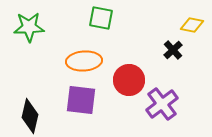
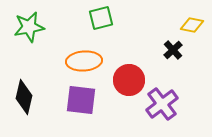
green square: rotated 25 degrees counterclockwise
green star: rotated 8 degrees counterclockwise
black diamond: moved 6 px left, 19 px up
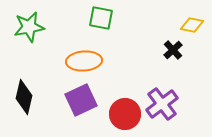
green square: rotated 25 degrees clockwise
red circle: moved 4 px left, 34 px down
purple square: rotated 32 degrees counterclockwise
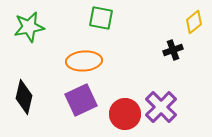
yellow diamond: moved 2 px right, 3 px up; rotated 50 degrees counterclockwise
black cross: rotated 24 degrees clockwise
purple cross: moved 1 px left, 3 px down; rotated 8 degrees counterclockwise
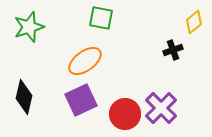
green star: rotated 8 degrees counterclockwise
orange ellipse: moved 1 px right; rotated 32 degrees counterclockwise
purple cross: moved 1 px down
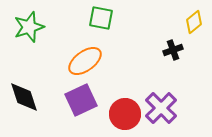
black diamond: rotated 32 degrees counterclockwise
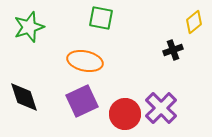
orange ellipse: rotated 48 degrees clockwise
purple square: moved 1 px right, 1 px down
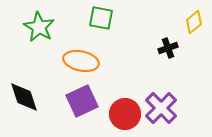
green star: moved 10 px right; rotated 24 degrees counterclockwise
black cross: moved 5 px left, 2 px up
orange ellipse: moved 4 px left
